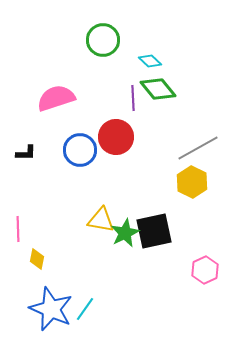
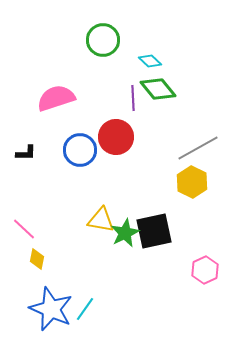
pink line: moved 6 px right; rotated 45 degrees counterclockwise
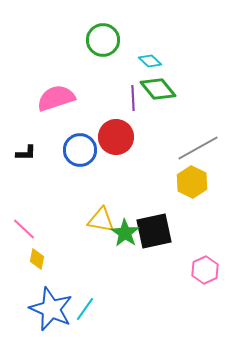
green star: rotated 12 degrees counterclockwise
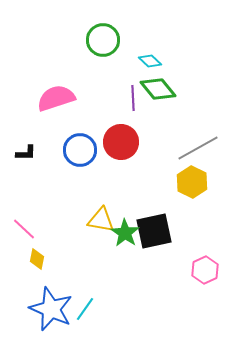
red circle: moved 5 px right, 5 px down
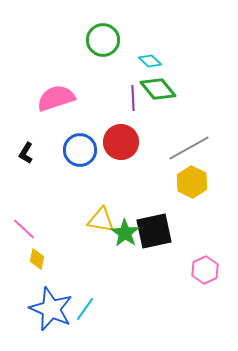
gray line: moved 9 px left
black L-shape: rotated 120 degrees clockwise
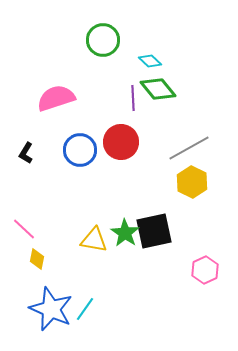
yellow triangle: moved 7 px left, 20 px down
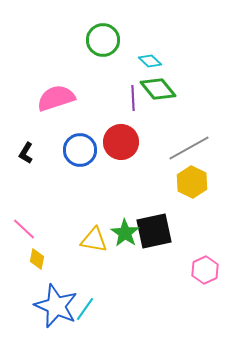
blue star: moved 5 px right, 3 px up
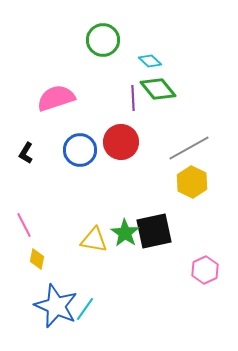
pink line: moved 4 px up; rotated 20 degrees clockwise
